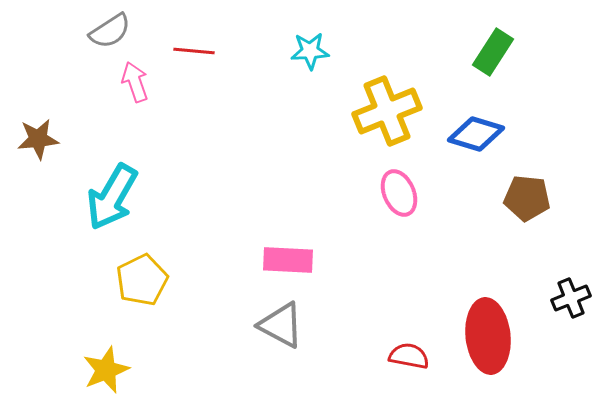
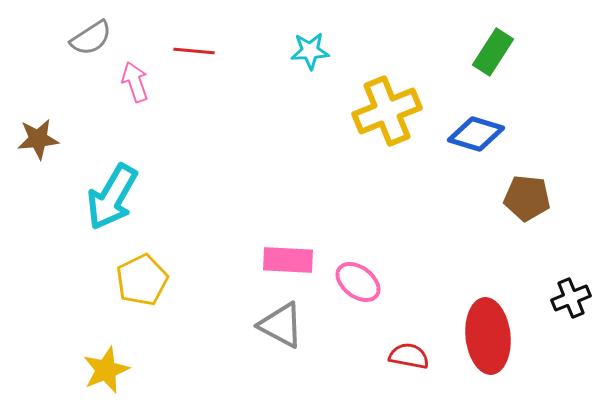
gray semicircle: moved 19 px left, 7 px down
pink ellipse: moved 41 px left, 89 px down; rotated 30 degrees counterclockwise
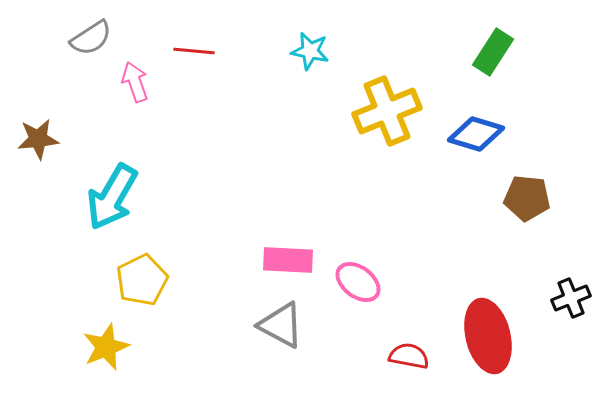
cyan star: rotated 15 degrees clockwise
red ellipse: rotated 8 degrees counterclockwise
yellow star: moved 23 px up
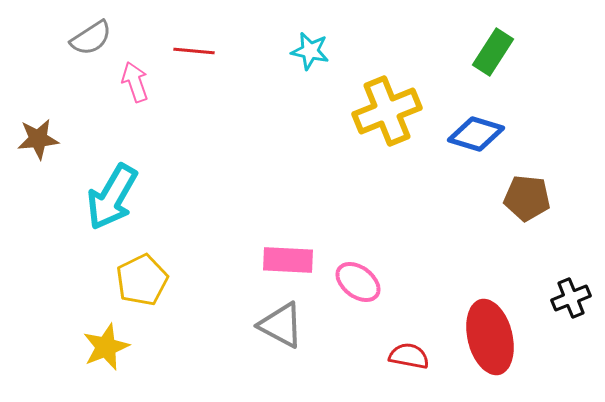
red ellipse: moved 2 px right, 1 px down
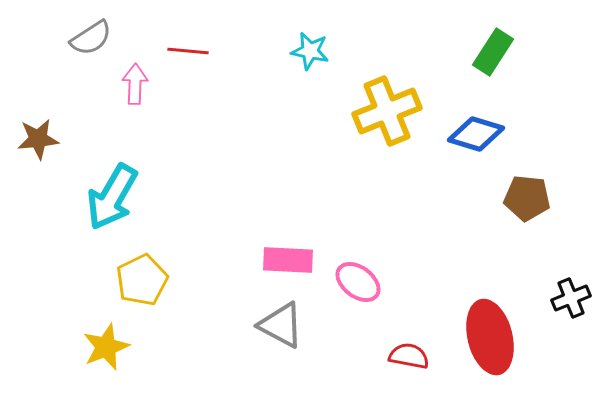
red line: moved 6 px left
pink arrow: moved 2 px down; rotated 21 degrees clockwise
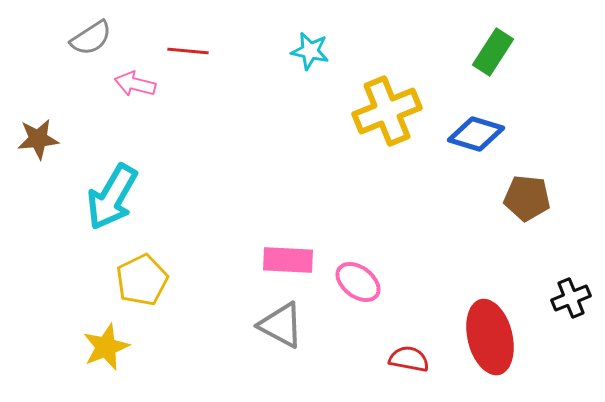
pink arrow: rotated 78 degrees counterclockwise
red semicircle: moved 3 px down
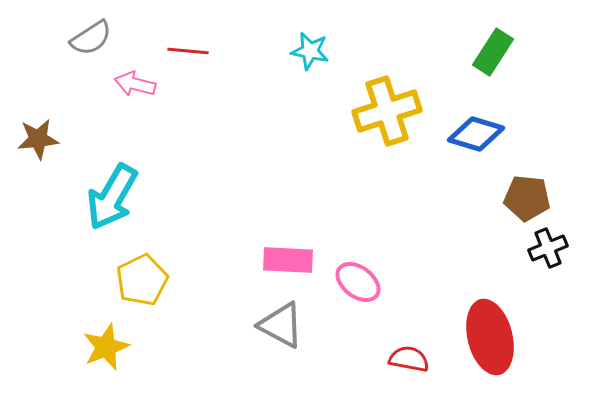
yellow cross: rotated 4 degrees clockwise
black cross: moved 23 px left, 50 px up
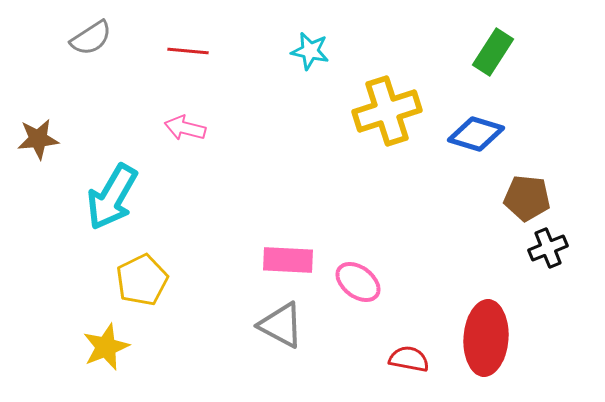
pink arrow: moved 50 px right, 44 px down
red ellipse: moved 4 px left, 1 px down; rotated 18 degrees clockwise
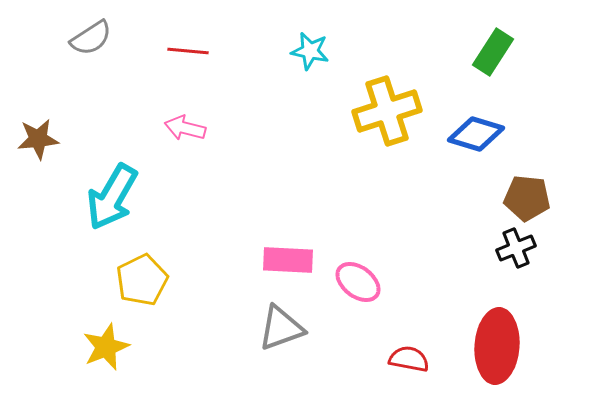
black cross: moved 32 px left
gray triangle: moved 3 px down; rotated 48 degrees counterclockwise
red ellipse: moved 11 px right, 8 px down
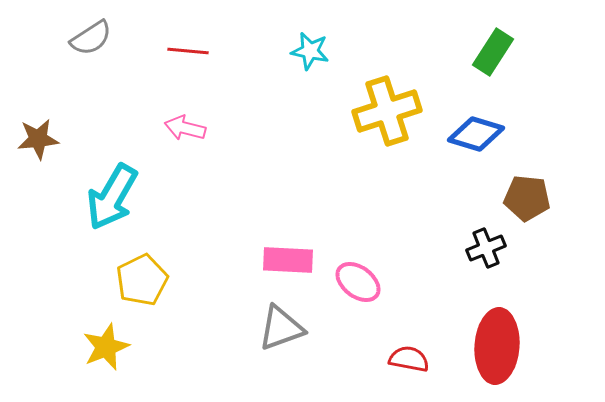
black cross: moved 30 px left
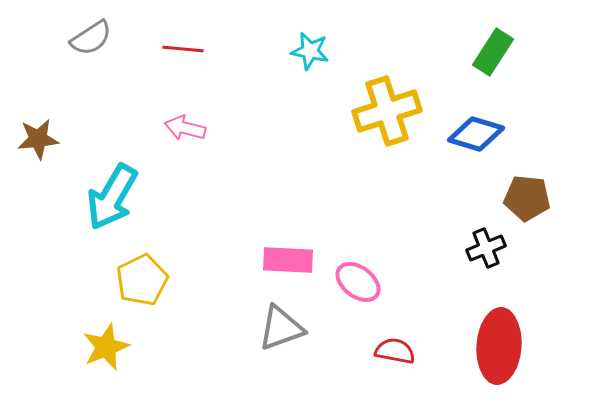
red line: moved 5 px left, 2 px up
red ellipse: moved 2 px right
red semicircle: moved 14 px left, 8 px up
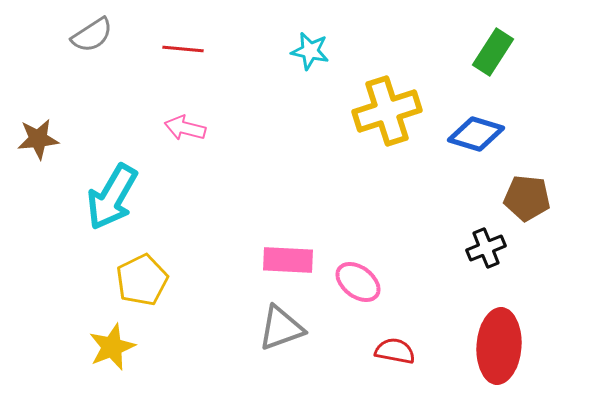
gray semicircle: moved 1 px right, 3 px up
yellow star: moved 6 px right
